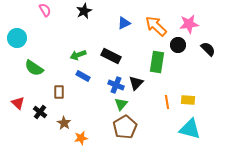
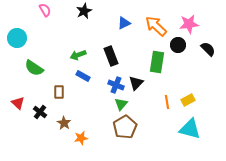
black rectangle: rotated 42 degrees clockwise
yellow rectangle: rotated 32 degrees counterclockwise
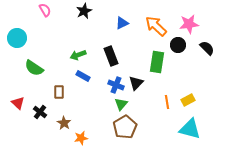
blue triangle: moved 2 px left
black semicircle: moved 1 px left, 1 px up
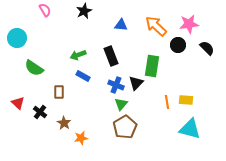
blue triangle: moved 1 px left, 2 px down; rotated 32 degrees clockwise
green rectangle: moved 5 px left, 4 px down
yellow rectangle: moved 2 px left; rotated 32 degrees clockwise
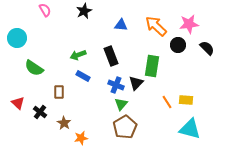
orange line: rotated 24 degrees counterclockwise
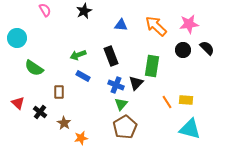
black circle: moved 5 px right, 5 px down
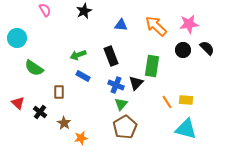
cyan triangle: moved 4 px left
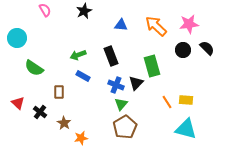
green rectangle: rotated 25 degrees counterclockwise
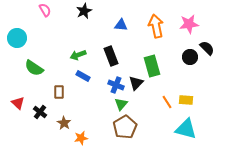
orange arrow: rotated 35 degrees clockwise
black circle: moved 7 px right, 7 px down
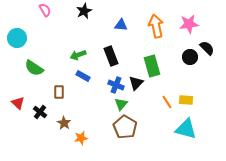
brown pentagon: rotated 10 degrees counterclockwise
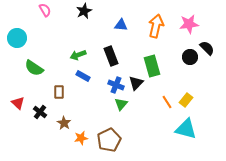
orange arrow: rotated 25 degrees clockwise
yellow rectangle: rotated 56 degrees counterclockwise
brown pentagon: moved 16 px left, 13 px down; rotated 15 degrees clockwise
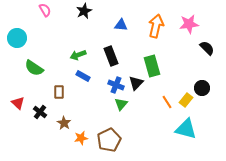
black circle: moved 12 px right, 31 px down
